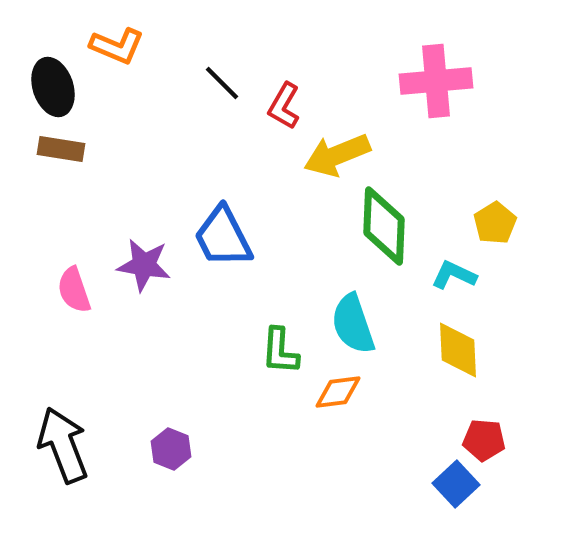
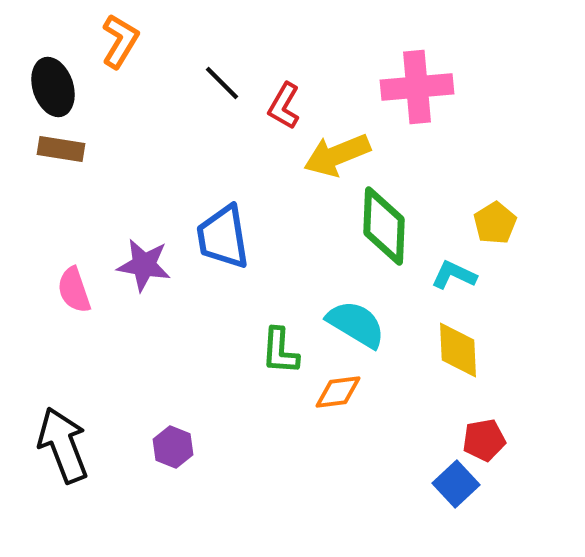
orange L-shape: moved 3 px right, 5 px up; rotated 82 degrees counterclockwise
pink cross: moved 19 px left, 6 px down
blue trapezoid: rotated 18 degrees clockwise
cyan semicircle: moved 3 px right; rotated 140 degrees clockwise
red pentagon: rotated 15 degrees counterclockwise
purple hexagon: moved 2 px right, 2 px up
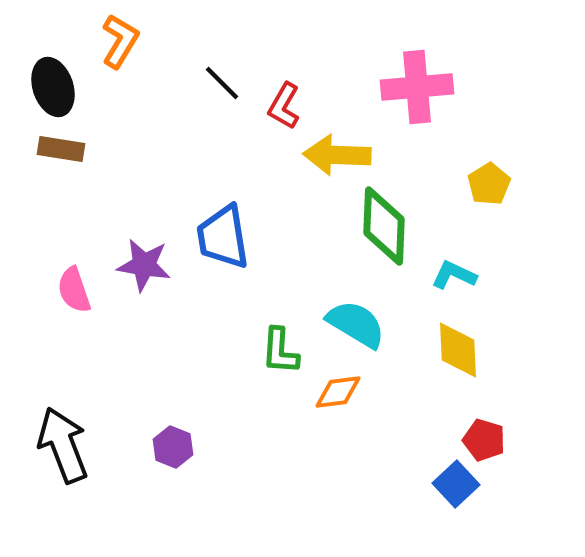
yellow arrow: rotated 24 degrees clockwise
yellow pentagon: moved 6 px left, 39 px up
red pentagon: rotated 27 degrees clockwise
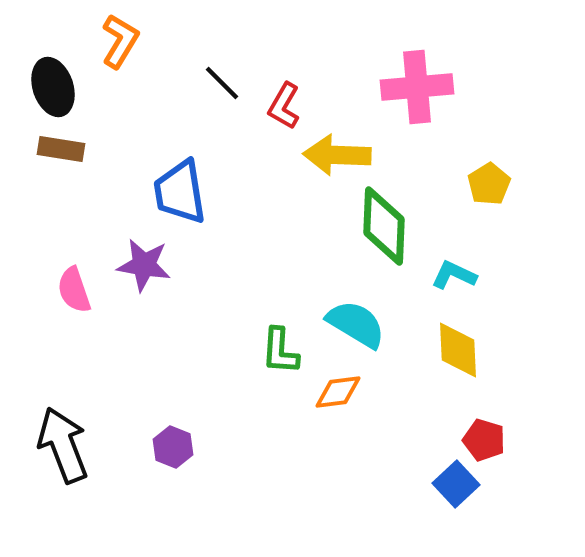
blue trapezoid: moved 43 px left, 45 px up
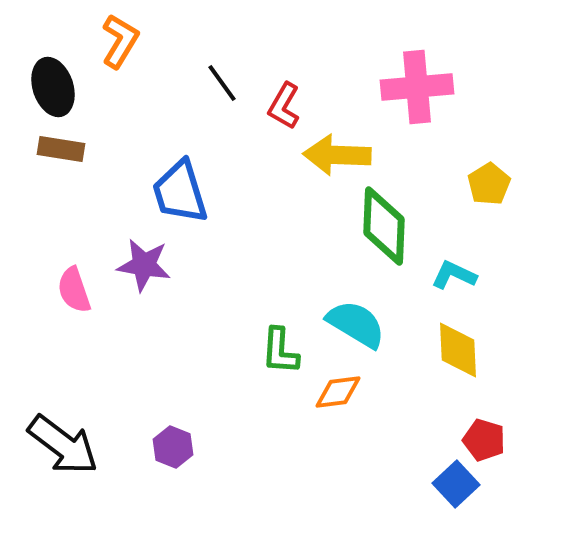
black line: rotated 9 degrees clockwise
blue trapezoid: rotated 8 degrees counterclockwise
black arrow: rotated 148 degrees clockwise
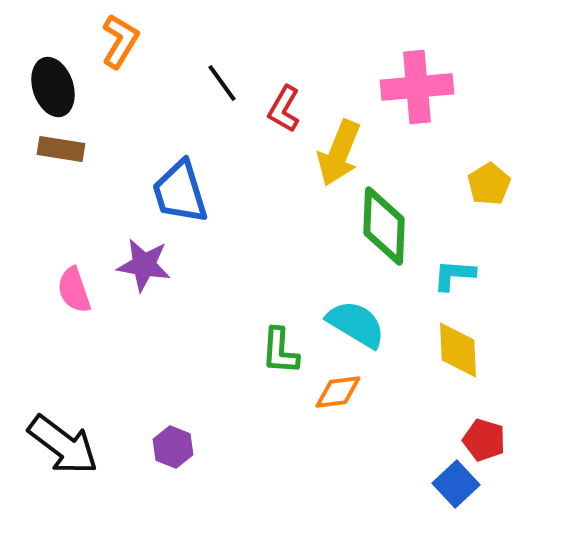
red L-shape: moved 3 px down
yellow arrow: moved 2 px right, 2 px up; rotated 70 degrees counterclockwise
cyan L-shape: rotated 21 degrees counterclockwise
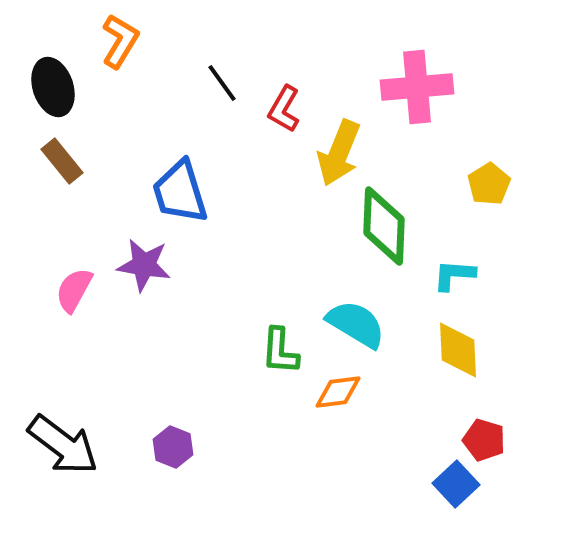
brown rectangle: moved 1 px right, 12 px down; rotated 42 degrees clockwise
pink semicircle: rotated 48 degrees clockwise
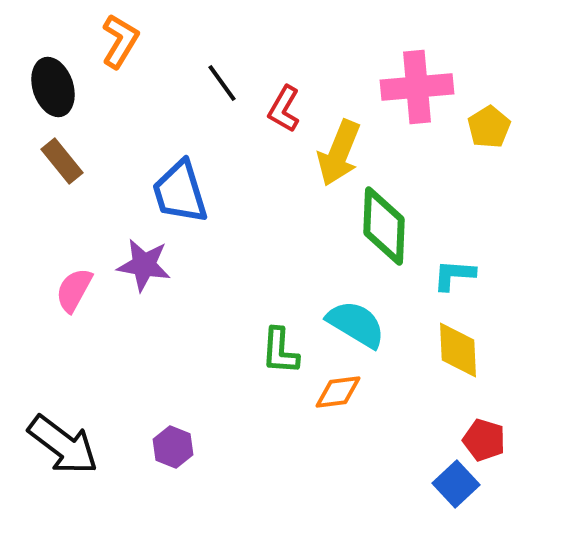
yellow pentagon: moved 57 px up
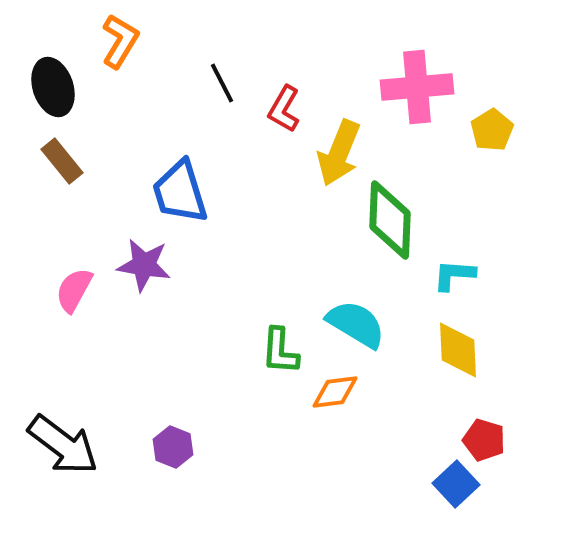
black line: rotated 9 degrees clockwise
yellow pentagon: moved 3 px right, 3 px down
green diamond: moved 6 px right, 6 px up
orange diamond: moved 3 px left
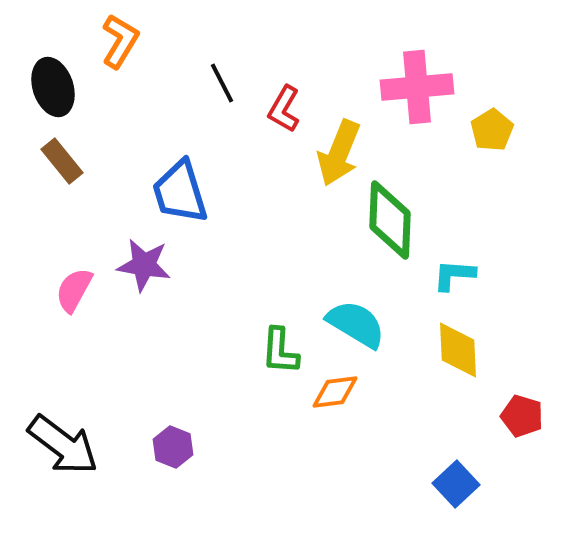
red pentagon: moved 38 px right, 24 px up
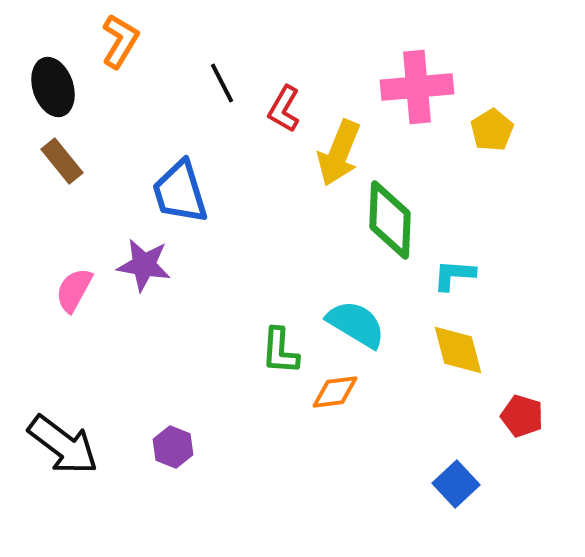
yellow diamond: rotated 12 degrees counterclockwise
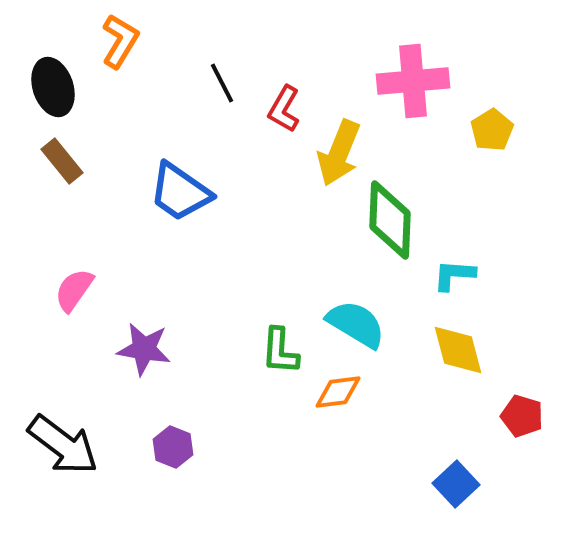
pink cross: moved 4 px left, 6 px up
blue trapezoid: rotated 38 degrees counterclockwise
purple star: moved 84 px down
pink semicircle: rotated 6 degrees clockwise
orange diamond: moved 3 px right
